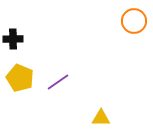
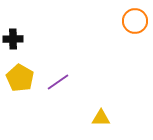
orange circle: moved 1 px right
yellow pentagon: rotated 8 degrees clockwise
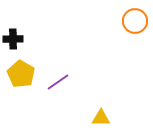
yellow pentagon: moved 1 px right, 4 px up
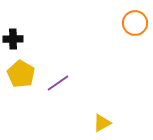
orange circle: moved 2 px down
purple line: moved 1 px down
yellow triangle: moved 1 px right, 5 px down; rotated 30 degrees counterclockwise
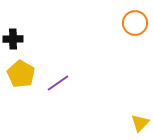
yellow triangle: moved 38 px right; rotated 18 degrees counterclockwise
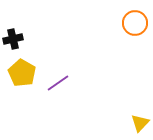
black cross: rotated 12 degrees counterclockwise
yellow pentagon: moved 1 px right, 1 px up
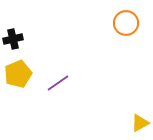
orange circle: moved 9 px left
yellow pentagon: moved 4 px left, 1 px down; rotated 20 degrees clockwise
yellow triangle: rotated 18 degrees clockwise
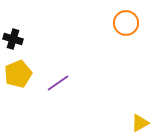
black cross: rotated 30 degrees clockwise
